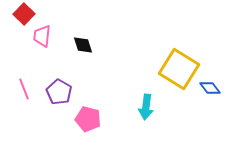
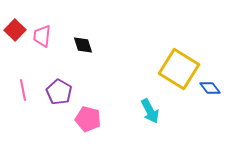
red square: moved 9 px left, 16 px down
pink line: moved 1 px left, 1 px down; rotated 10 degrees clockwise
cyan arrow: moved 4 px right, 4 px down; rotated 35 degrees counterclockwise
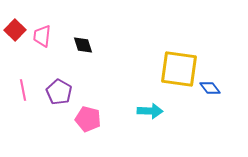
yellow square: rotated 24 degrees counterclockwise
cyan arrow: rotated 60 degrees counterclockwise
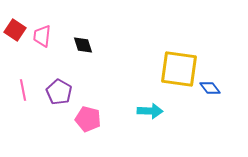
red square: rotated 10 degrees counterclockwise
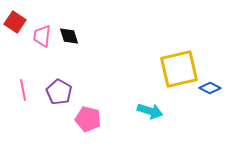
red square: moved 8 px up
black diamond: moved 14 px left, 9 px up
yellow square: rotated 21 degrees counterclockwise
blue diamond: rotated 25 degrees counterclockwise
cyan arrow: rotated 15 degrees clockwise
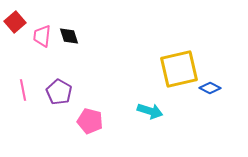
red square: rotated 15 degrees clockwise
pink pentagon: moved 2 px right, 2 px down
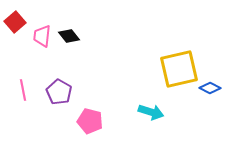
black diamond: rotated 20 degrees counterclockwise
cyan arrow: moved 1 px right, 1 px down
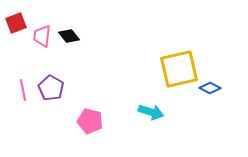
red square: moved 1 px right, 1 px down; rotated 20 degrees clockwise
purple pentagon: moved 8 px left, 4 px up
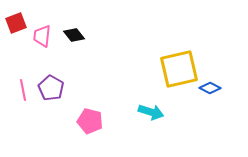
black diamond: moved 5 px right, 1 px up
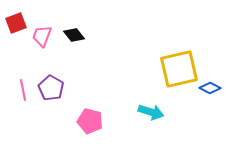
pink trapezoid: rotated 15 degrees clockwise
